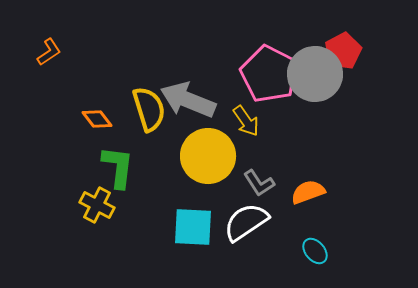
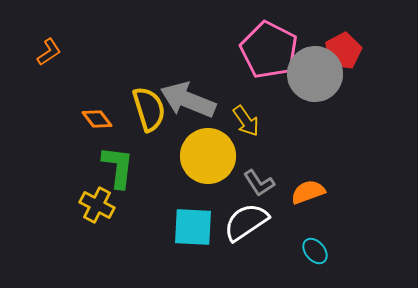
pink pentagon: moved 24 px up
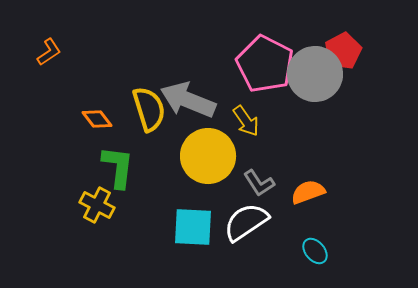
pink pentagon: moved 4 px left, 14 px down
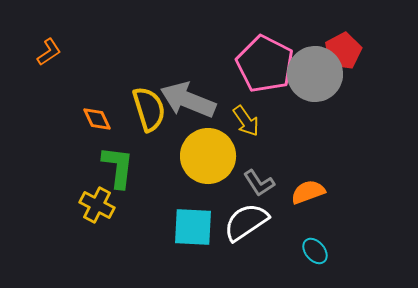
orange diamond: rotated 12 degrees clockwise
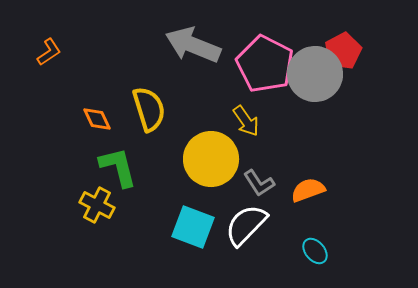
gray arrow: moved 5 px right, 55 px up
yellow circle: moved 3 px right, 3 px down
green L-shape: rotated 21 degrees counterclockwise
orange semicircle: moved 2 px up
white semicircle: moved 3 px down; rotated 12 degrees counterclockwise
cyan square: rotated 18 degrees clockwise
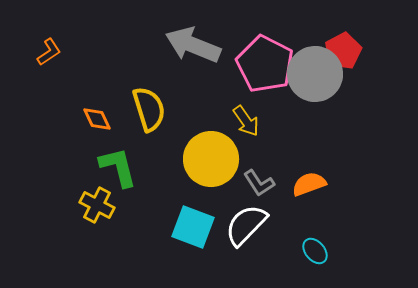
orange semicircle: moved 1 px right, 6 px up
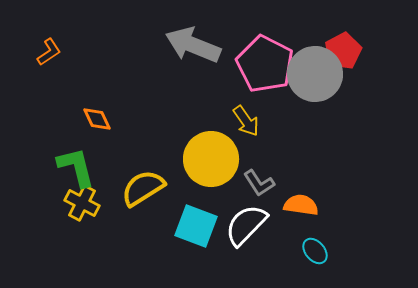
yellow semicircle: moved 6 px left, 79 px down; rotated 105 degrees counterclockwise
green L-shape: moved 42 px left
orange semicircle: moved 8 px left, 21 px down; rotated 28 degrees clockwise
yellow cross: moved 15 px left, 2 px up
cyan square: moved 3 px right, 1 px up
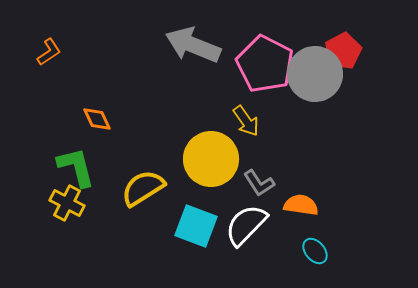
yellow cross: moved 15 px left
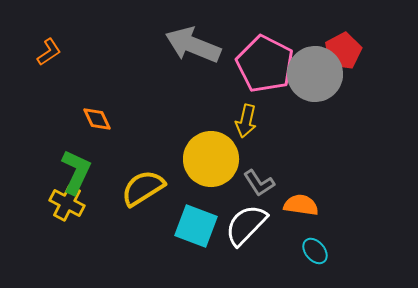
yellow arrow: rotated 48 degrees clockwise
green L-shape: moved 5 px down; rotated 39 degrees clockwise
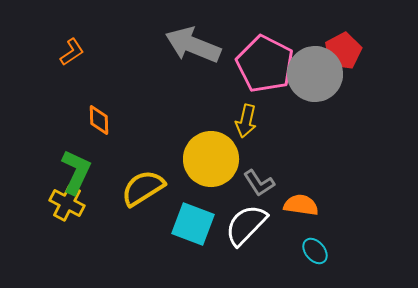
orange L-shape: moved 23 px right
orange diamond: moved 2 px right, 1 px down; rotated 24 degrees clockwise
cyan square: moved 3 px left, 2 px up
